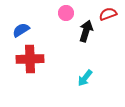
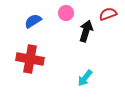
blue semicircle: moved 12 px right, 9 px up
red cross: rotated 12 degrees clockwise
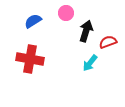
red semicircle: moved 28 px down
cyan arrow: moved 5 px right, 15 px up
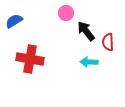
blue semicircle: moved 19 px left
black arrow: rotated 55 degrees counterclockwise
red semicircle: rotated 72 degrees counterclockwise
cyan arrow: moved 1 px left, 1 px up; rotated 54 degrees clockwise
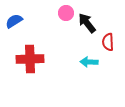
black arrow: moved 1 px right, 8 px up
red cross: rotated 12 degrees counterclockwise
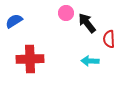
red semicircle: moved 1 px right, 3 px up
cyan arrow: moved 1 px right, 1 px up
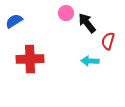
red semicircle: moved 1 px left, 2 px down; rotated 18 degrees clockwise
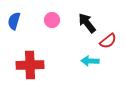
pink circle: moved 14 px left, 7 px down
blue semicircle: rotated 42 degrees counterclockwise
red semicircle: rotated 144 degrees counterclockwise
red cross: moved 6 px down
